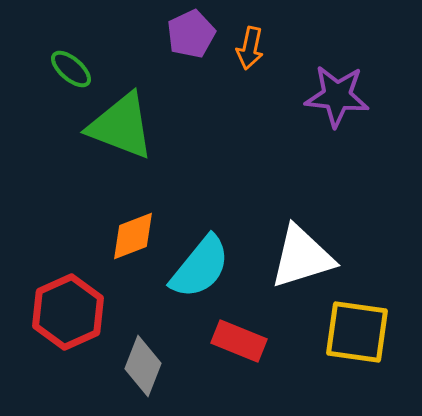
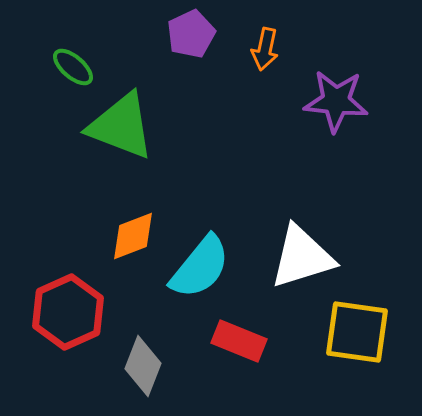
orange arrow: moved 15 px right, 1 px down
green ellipse: moved 2 px right, 2 px up
purple star: moved 1 px left, 5 px down
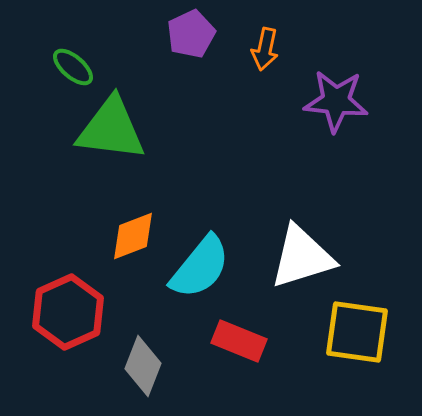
green triangle: moved 10 px left, 3 px down; rotated 14 degrees counterclockwise
